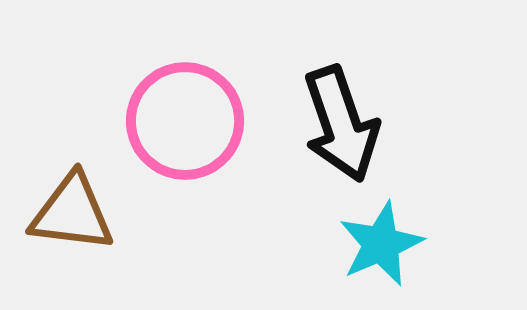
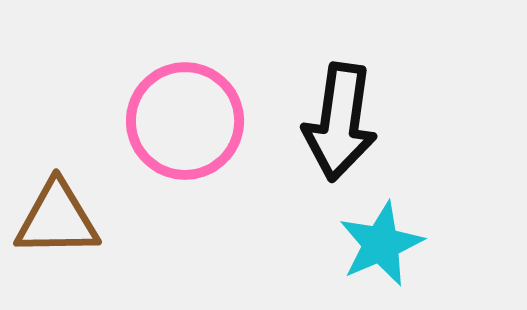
black arrow: moved 1 px left, 2 px up; rotated 27 degrees clockwise
brown triangle: moved 15 px left, 6 px down; rotated 8 degrees counterclockwise
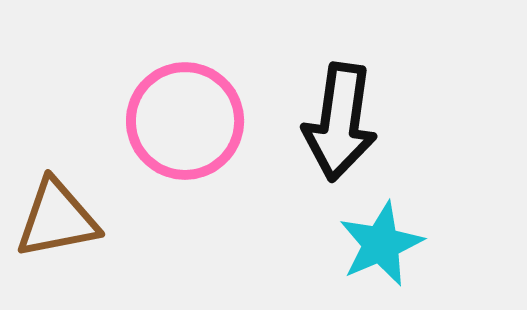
brown triangle: rotated 10 degrees counterclockwise
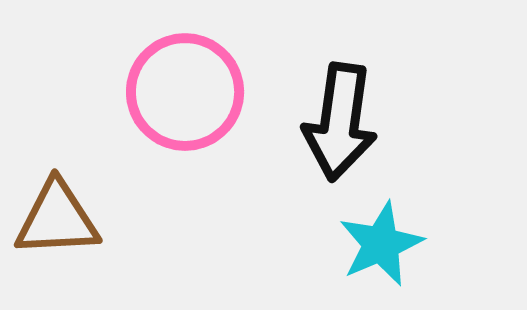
pink circle: moved 29 px up
brown triangle: rotated 8 degrees clockwise
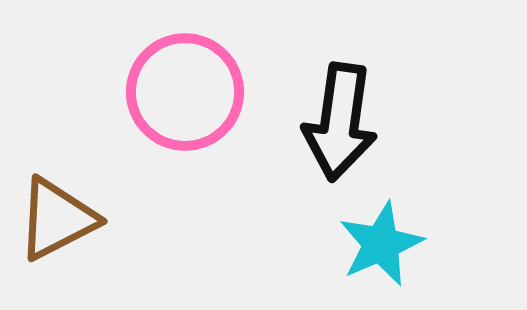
brown triangle: rotated 24 degrees counterclockwise
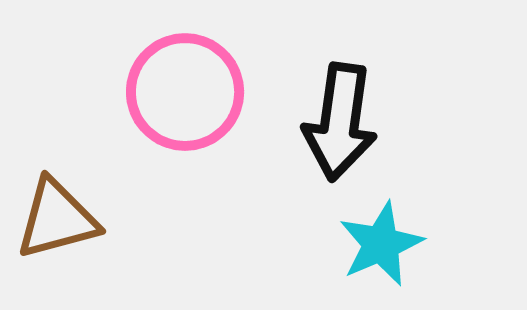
brown triangle: rotated 12 degrees clockwise
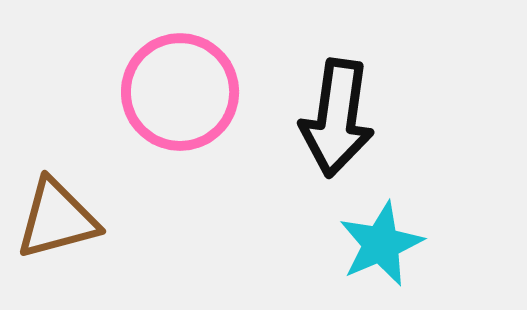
pink circle: moved 5 px left
black arrow: moved 3 px left, 4 px up
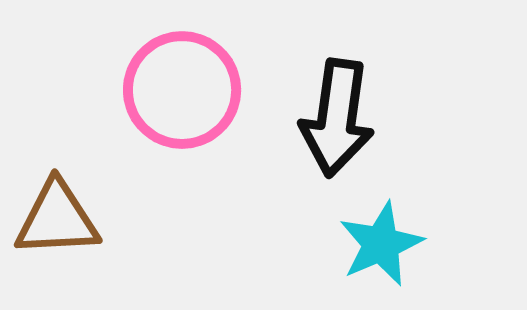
pink circle: moved 2 px right, 2 px up
brown triangle: rotated 12 degrees clockwise
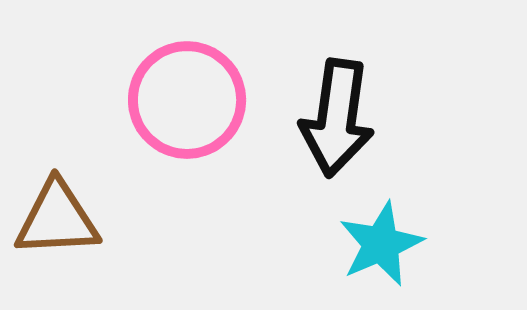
pink circle: moved 5 px right, 10 px down
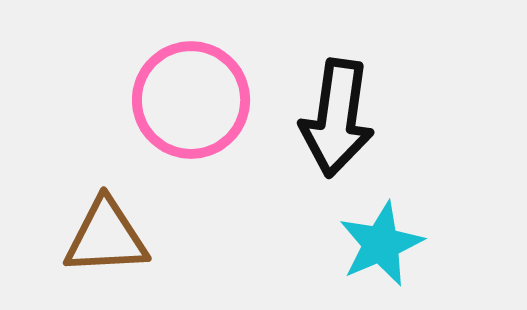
pink circle: moved 4 px right
brown triangle: moved 49 px right, 18 px down
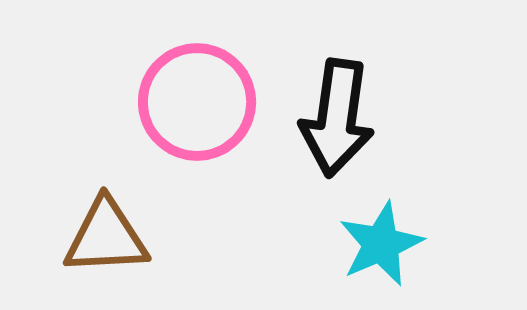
pink circle: moved 6 px right, 2 px down
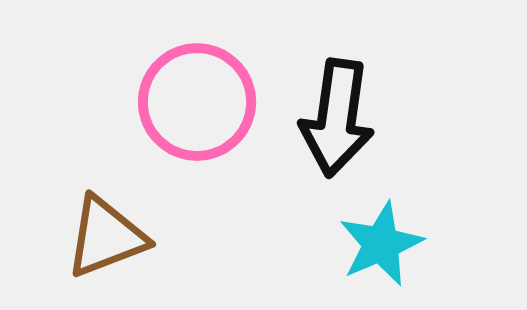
brown triangle: rotated 18 degrees counterclockwise
